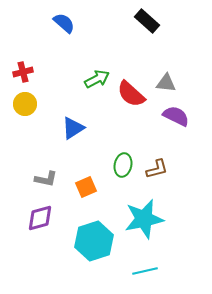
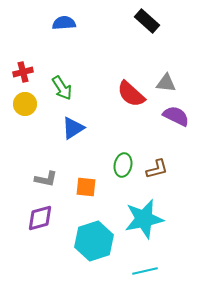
blue semicircle: rotated 45 degrees counterclockwise
green arrow: moved 35 px left, 9 px down; rotated 85 degrees clockwise
orange square: rotated 30 degrees clockwise
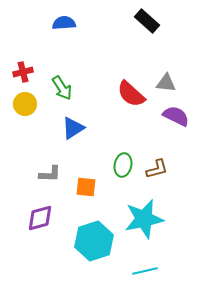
gray L-shape: moved 4 px right, 5 px up; rotated 10 degrees counterclockwise
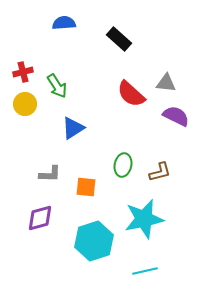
black rectangle: moved 28 px left, 18 px down
green arrow: moved 5 px left, 2 px up
brown L-shape: moved 3 px right, 3 px down
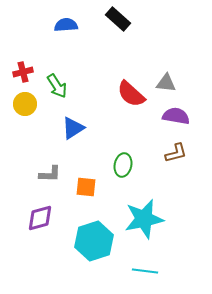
blue semicircle: moved 2 px right, 2 px down
black rectangle: moved 1 px left, 20 px up
purple semicircle: rotated 16 degrees counterclockwise
brown L-shape: moved 16 px right, 19 px up
cyan line: rotated 20 degrees clockwise
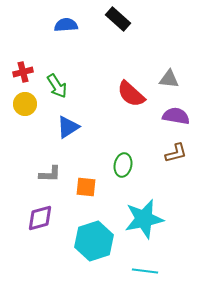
gray triangle: moved 3 px right, 4 px up
blue triangle: moved 5 px left, 1 px up
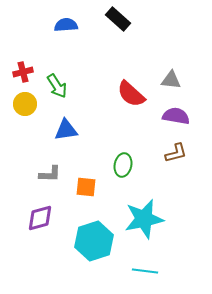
gray triangle: moved 2 px right, 1 px down
blue triangle: moved 2 px left, 3 px down; rotated 25 degrees clockwise
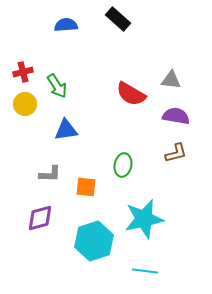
red semicircle: rotated 12 degrees counterclockwise
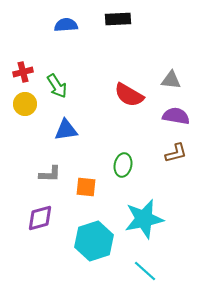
black rectangle: rotated 45 degrees counterclockwise
red semicircle: moved 2 px left, 1 px down
cyan line: rotated 35 degrees clockwise
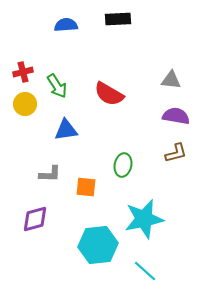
red semicircle: moved 20 px left, 1 px up
purple diamond: moved 5 px left, 1 px down
cyan hexagon: moved 4 px right, 4 px down; rotated 12 degrees clockwise
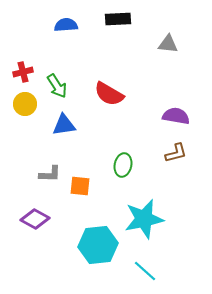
gray triangle: moved 3 px left, 36 px up
blue triangle: moved 2 px left, 5 px up
orange square: moved 6 px left, 1 px up
purple diamond: rotated 44 degrees clockwise
